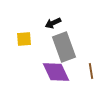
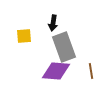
black arrow: rotated 56 degrees counterclockwise
yellow square: moved 3 px up
purple diamond: moved 1 px up; rotated 60 degrees counterclockwise
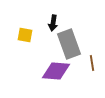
yellow square: moved 1 px right, 1 px up; rotated 14 degrees clockwise
gray rectangle: moved 5 px right, 3 px up
brown line: moved 1 px right, 8 px up
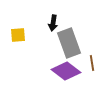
yellow square: moved 7 px left; rotated 14 degrees counterclockwise
gray rectangle: moved 1 px up
purple diamond: moved 10 px right; rotated 32 degrees clockwise
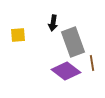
gray rectangle: moved 4 px right, 1 px up
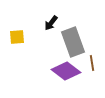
black arrow: moved 2 px left; rotated 28 degrees clockwise
yellow square: moved 1 px left, 2 px down
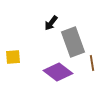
yellow square: moved 4 px left, 20 px down
purple diamond: moved 8 px left, 1 px down
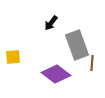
gray rectangle: moved 4 px right, 3 px down
brown line: rotated 14 degrees clockwise
purple diamond: moved 2 px left, 2 px down
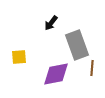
yellow square: moved 6 px right
brown line: moved 5 px down
purple diamond: rotated 48 degrees counterclockwise
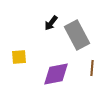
gray rectangle: moved 10 px up; rotated 8 degrees counterclockwise
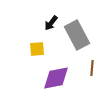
yellow square: moved 18 px right, 8 px up
purple diamond: moved 4 px down
